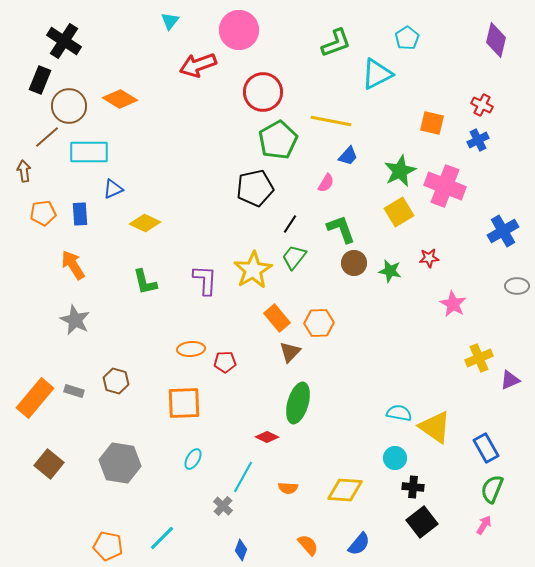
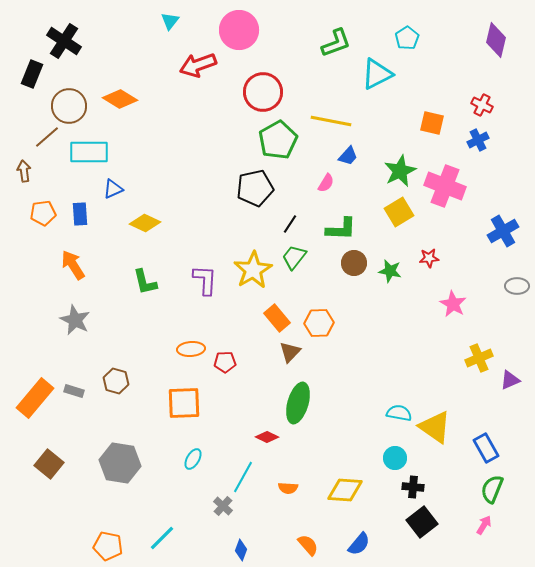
black rectangle at (40, 80): moved 8 px left, 6 px up
green L-shape at (341, 229): rotated 112 degrees clockwise
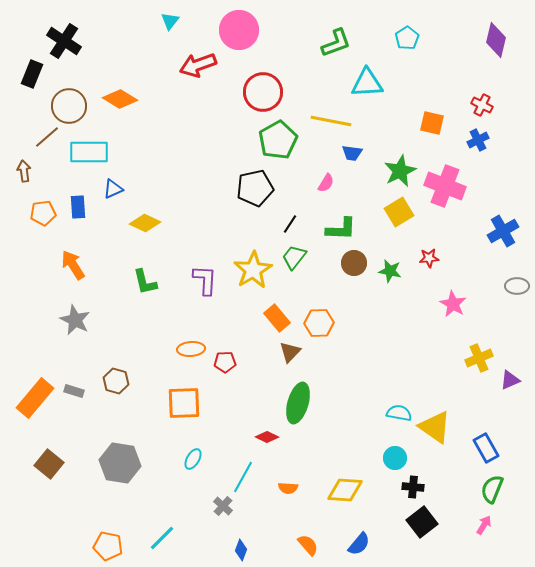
cyan triangle at (377, 74): moved 10 px left, 9 px down; rotated 24 degrees clockwise
blue trapezoid at (348, 156): moved 4 px right, 3 px up; rotated 55 degrees clockwise
blue rectangle at (80, 214): moved 2 px left, 7 px up
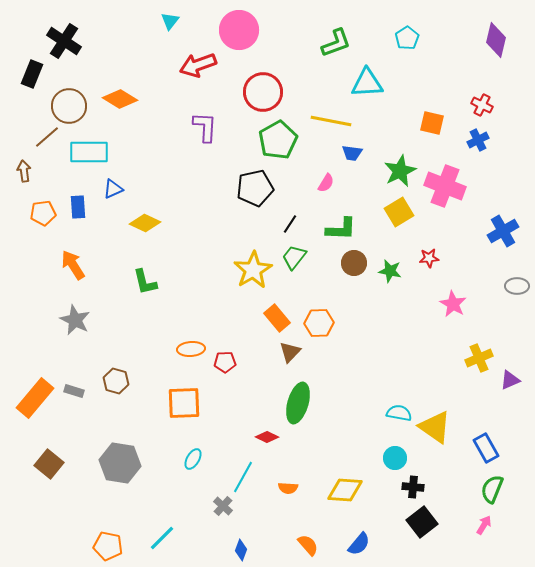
purple L-shape at (205, 280): moved 153 px up
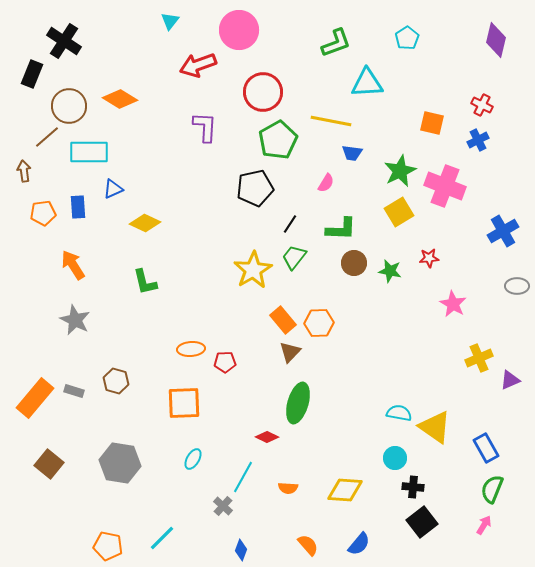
orange rectangle at (277, 318): moved 6 px right, 2 px down
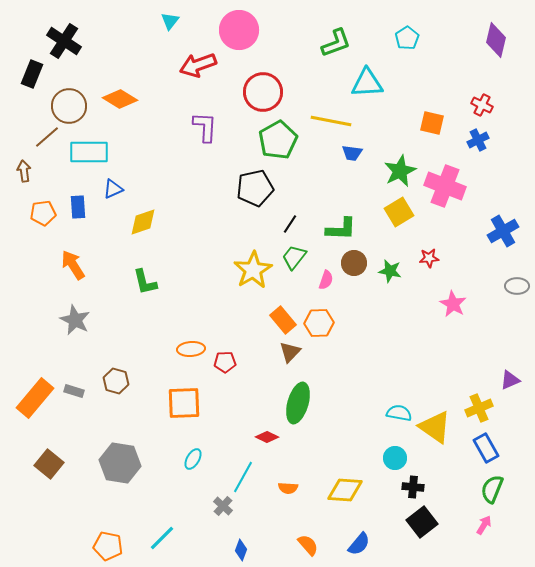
pink semicircle at (326, 183): moved 97 px down; rotated 12 degrees counterclockwise
yellow diamond at (145, 223): moved 2 px left, 1 px up; rotated 44 degrees counterclockwise
yellow cross at (479, 358): moved 50 px down
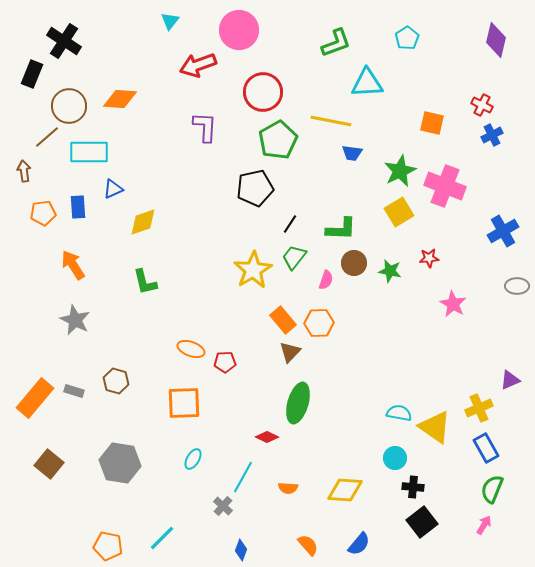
orange diamond at (120, 99): rotated 28 degrees counterclockwise
blue cross at (478, 140): moved 14 px right, 5 px up
orange ellipse at (191, 349): rotated 24 degrees clockwise
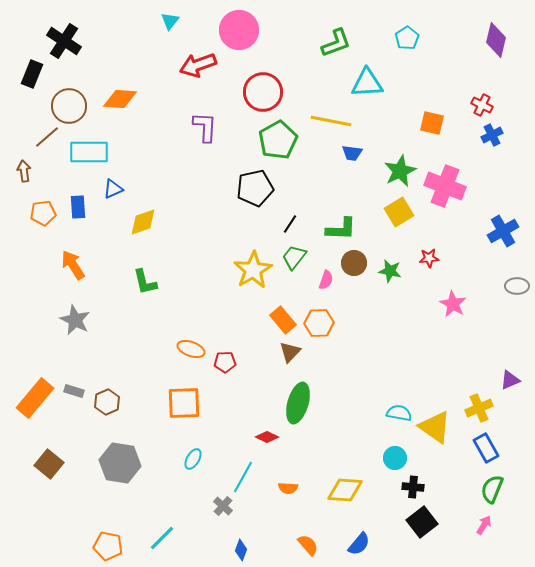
brown hexagon at (116, 381): moved 9 px left, 21 px down; rotated 20 degrees clockwise
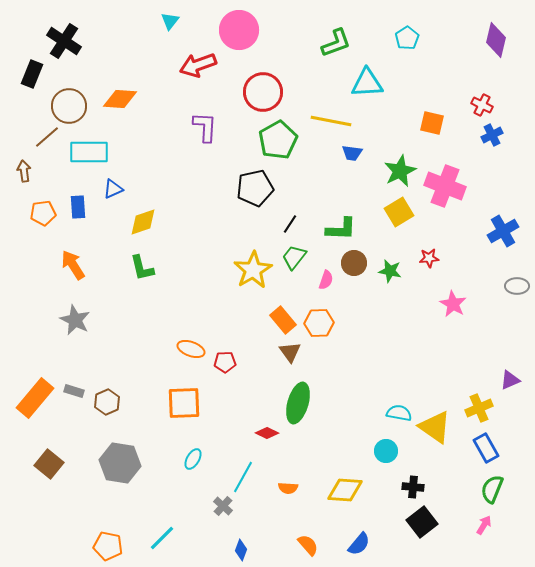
green L-shape at (145, 282): moved 3 px left, 14 px up
brown triangle at (290, 352): rotated 20 degrees counterclockwise
red diamond at (267, 437): moved 4 px up
cyan circle at (395, 458): moved 9 px left, 7 px up
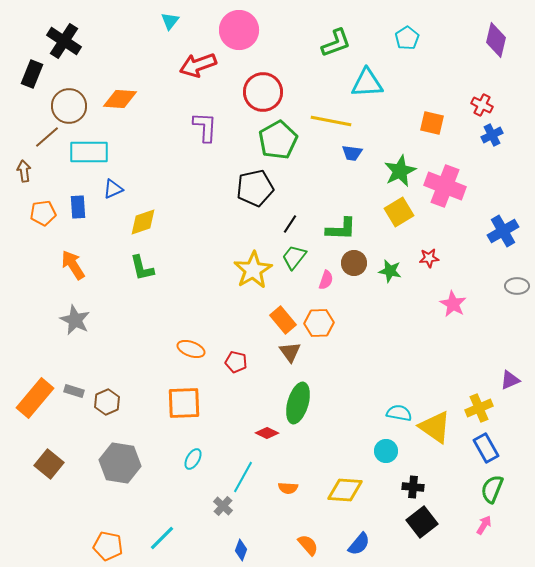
red pentagon at (225, 362): moved 11 px right; rotated 15 degrees clockwise
